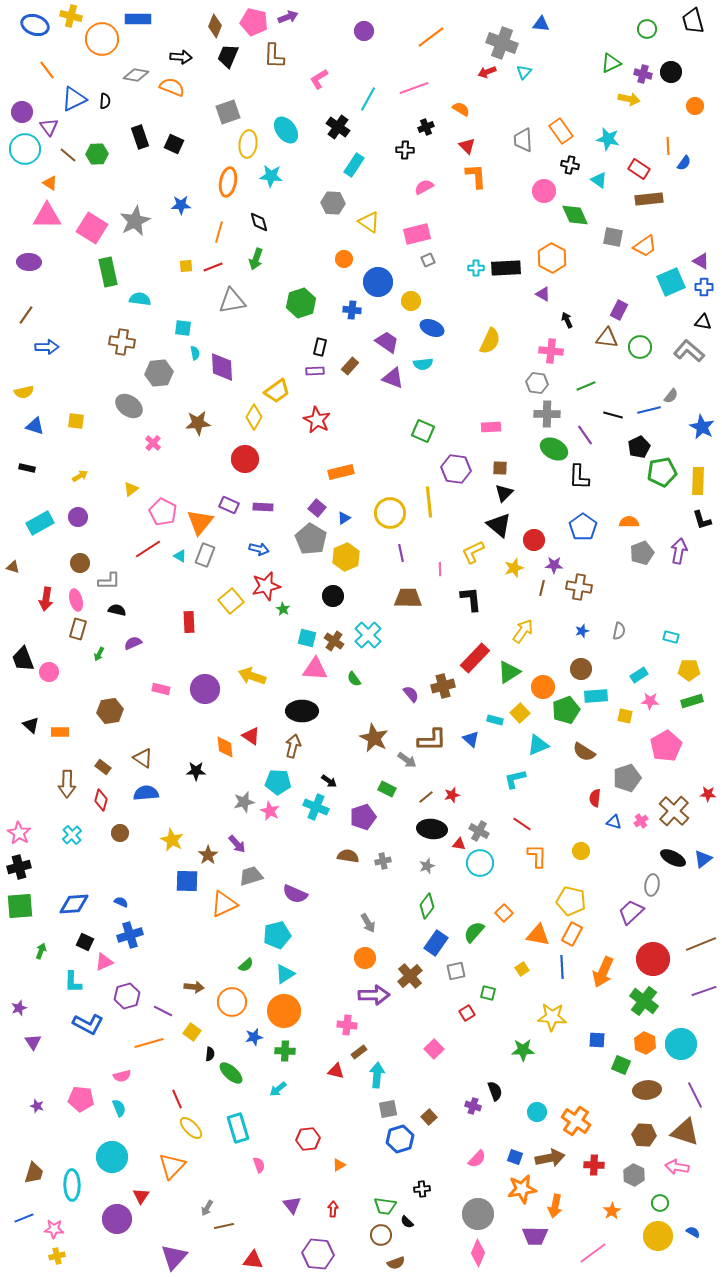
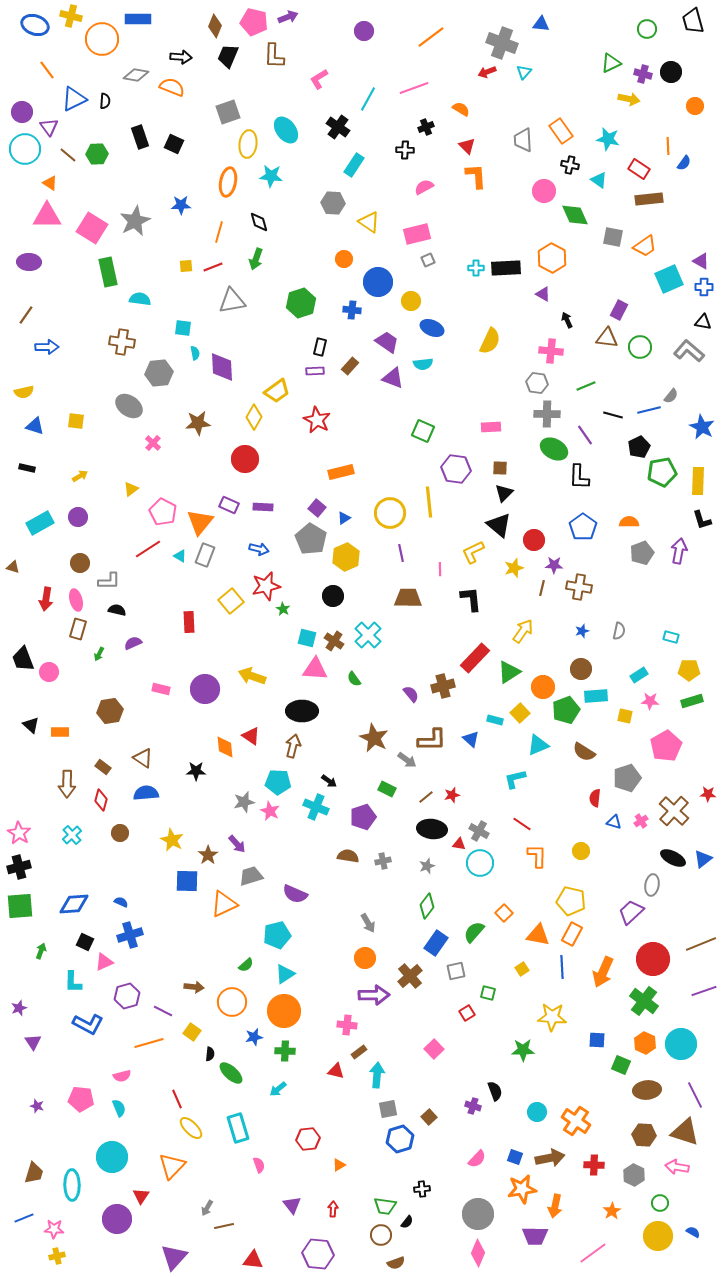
cyan square at (671, 282): moved 2 px left, 3 px up
black semicircle at (407, 1222): rotated 96 degrees counterclockwise
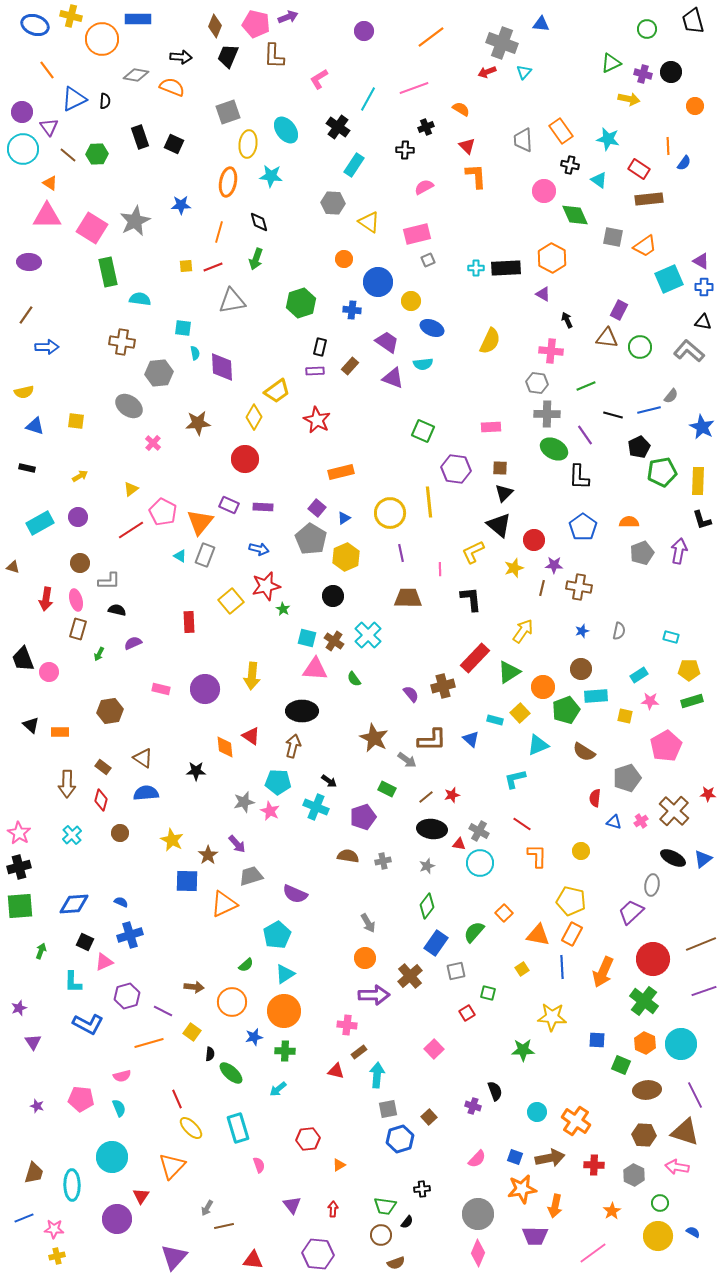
pink pentagon at (254, 22): moved 2 px right, 2 px down
cyan circle at (25, 149): moved 2 px left
red line at (148, 549): moved 17 px left, 19 px up
yellow arrow at (252, 676): rotated 104 degrees counterclockwise
cyan pentagon at (277, 935): rotated 16 degrees counterclockwise
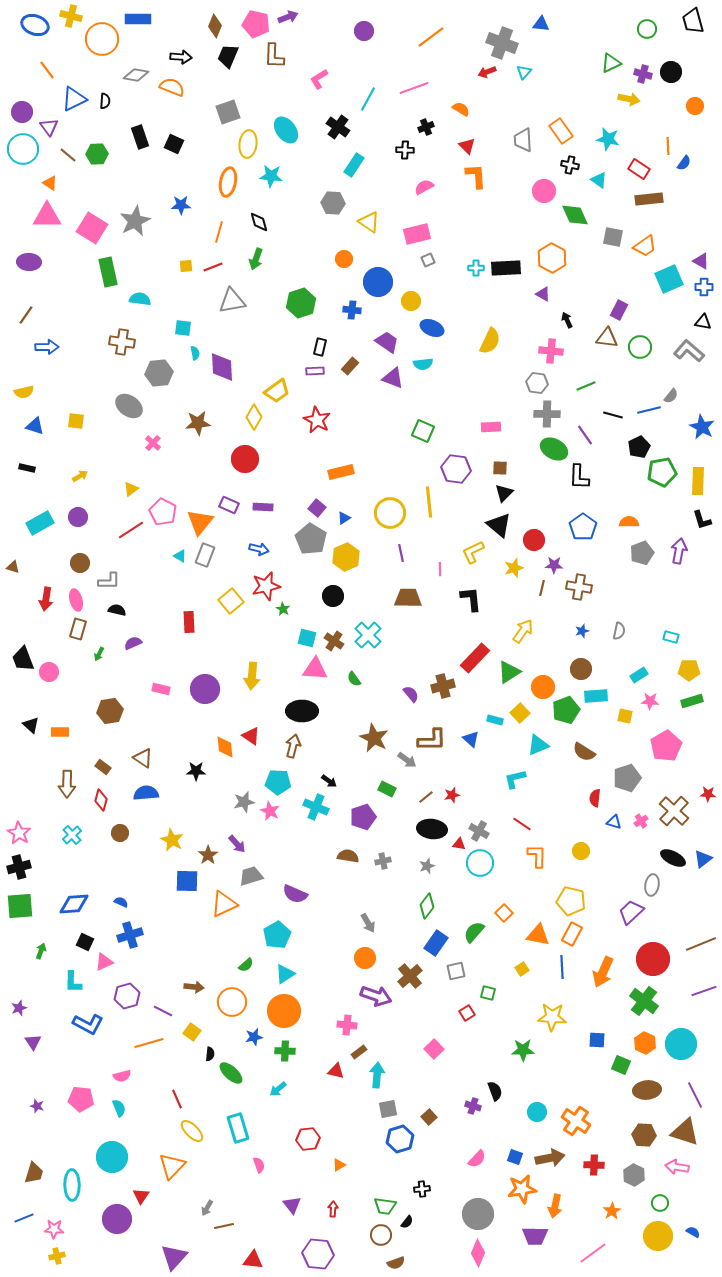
purple arrow at (374, 995): moved 2 px right, 1 px down; rotated 20 degrees clockwise
yellow ellipse at (191, 1128): moved 1 px right, 3 px down
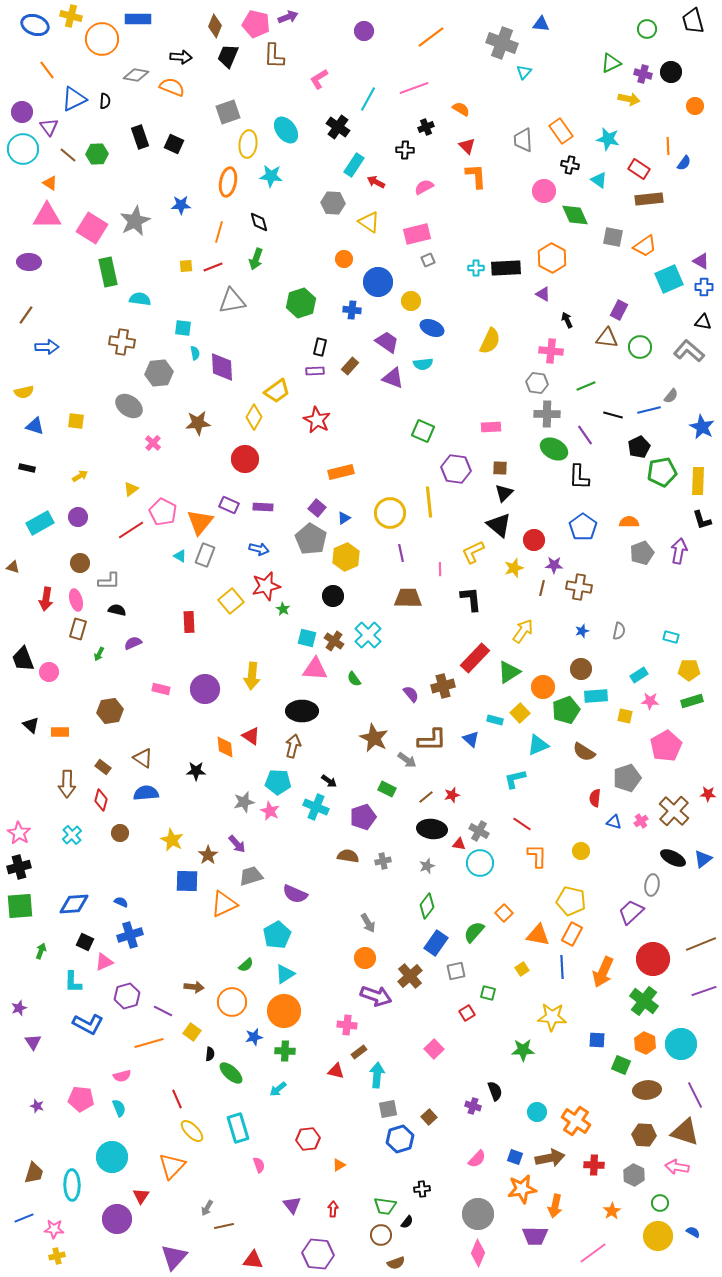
red arrow at (487, 72): moved 111 px left, 110 px down; rotated 48 degrees clockwise
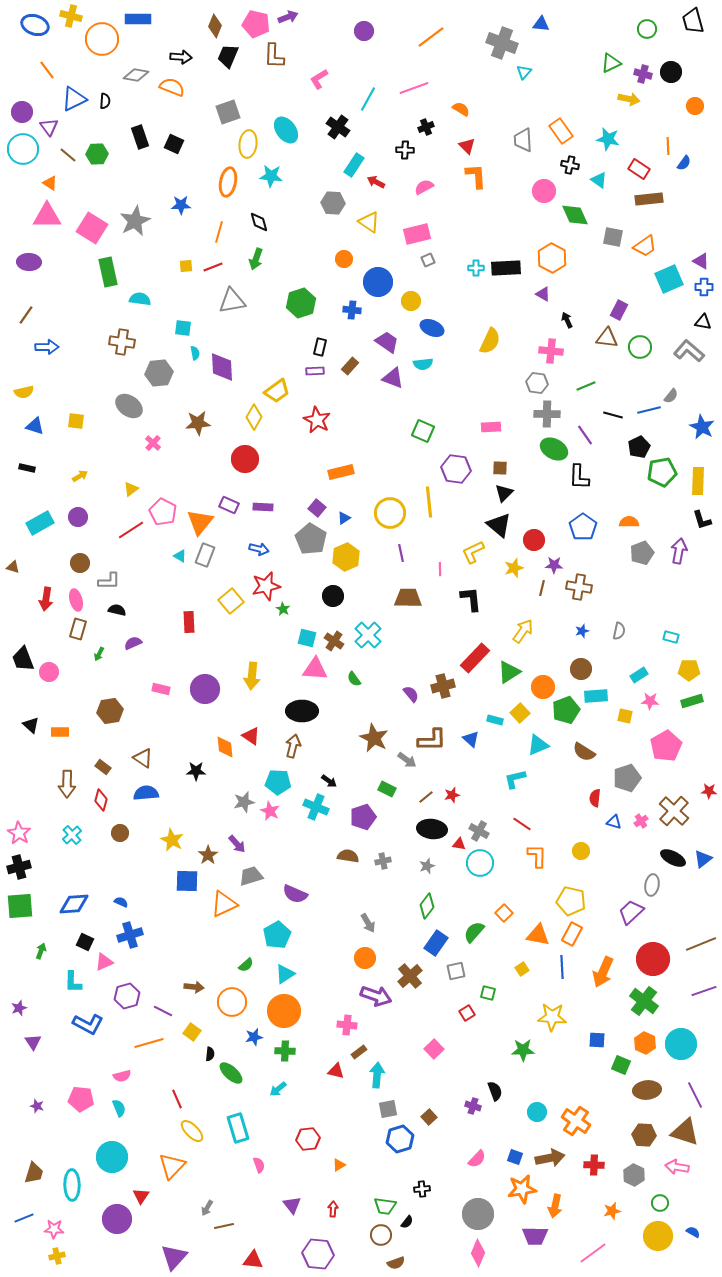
red star at (708, 794): moved 1 px right, 3 px up
orange star at (612, 1211): rotated 18 degrees clockwise
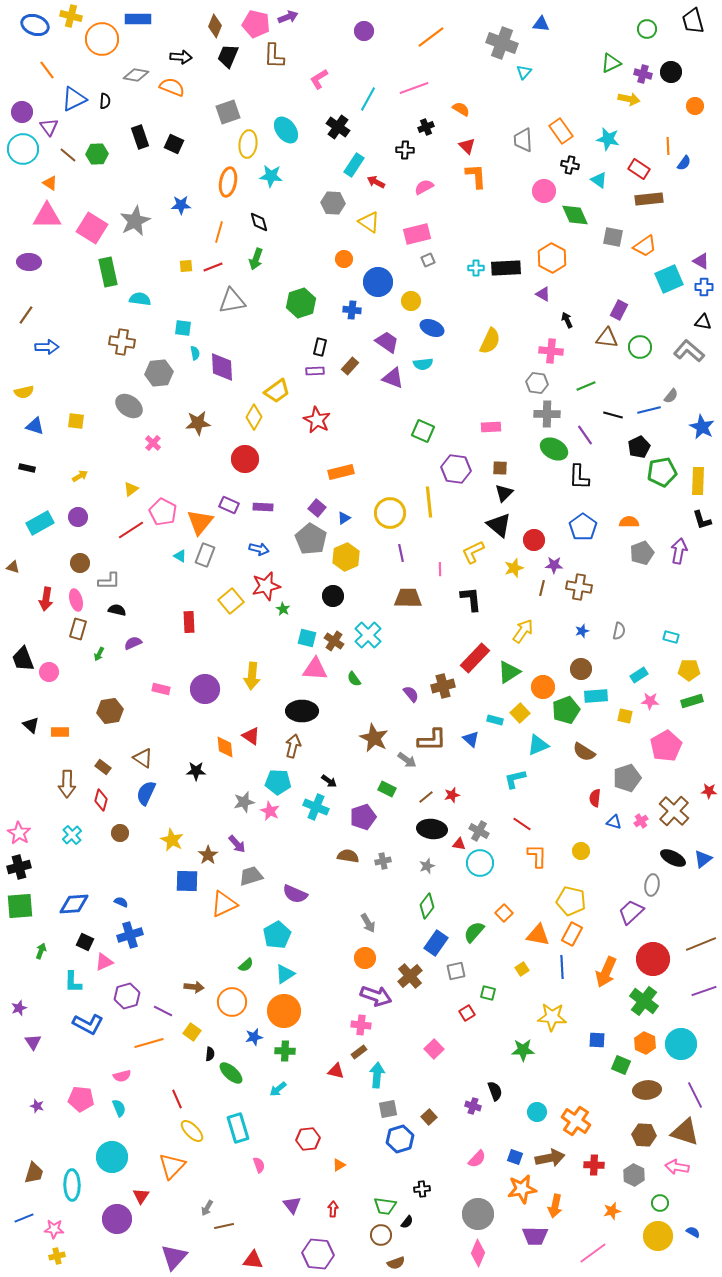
blue semicircle at (146, 793): rotated 60 degrees counterclockwise
orange arrow at (603, 972): moved 3 px right
pink cross at (347, 1025): moved 14 px right
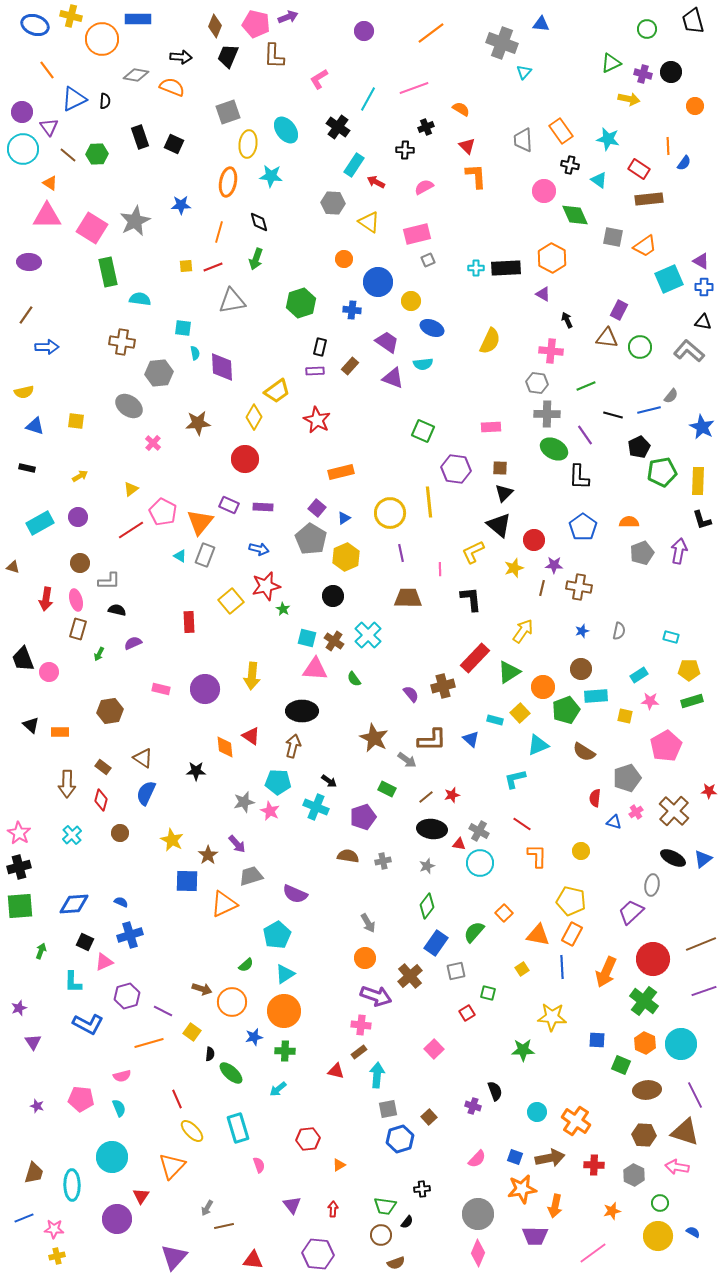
orange line at (431, 37): moved 4 px up
pink cross at (641, 821): moved 5 px left, 9 px up
brown arrow at (194, 987): moved 8 px right, 2 px down; rotated 12 degrees clockwise
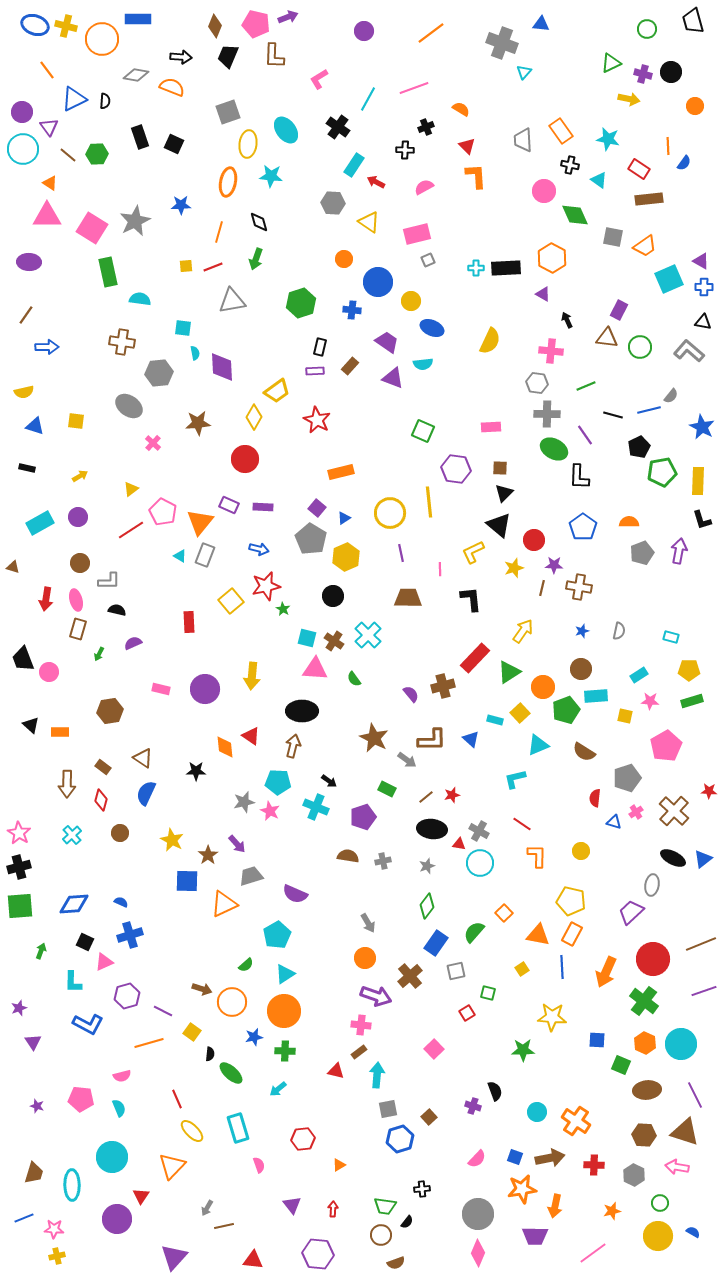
yellow cross at (71, 16): moved 5 px left, 10 px down
red hexagon at (308, 1139): moved 5 px left
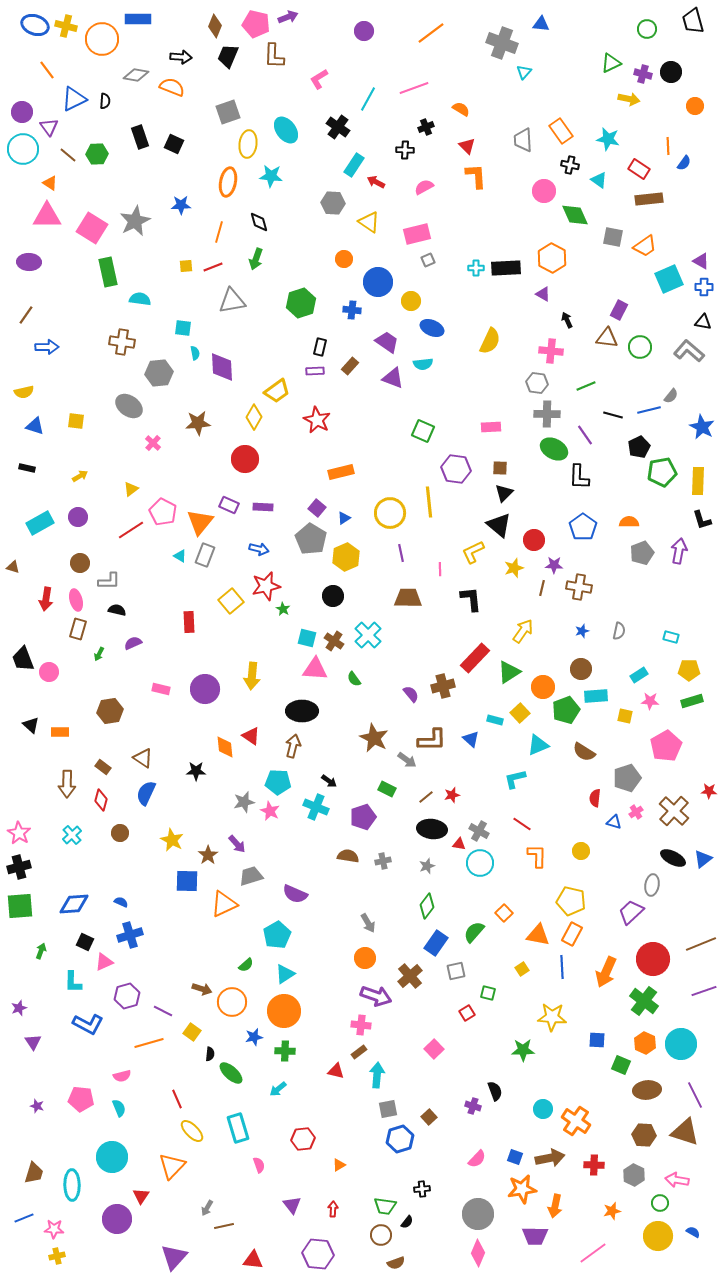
cyan circle at (537, 1112): moved 6 px right, 3 px up
pink arrow at (677, 1167): moved 13 px down
